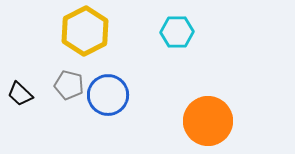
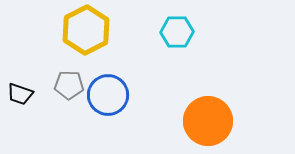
yellow hexagon: moved 1 px right, 1 px up
gray pentagon: rotated 12 degrees counterclockwise
black trapezoid: rotated 24 degrees counterclockwise
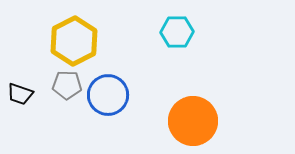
yellow hexagon: moved 12 px left, 11 px down
gray pentagon: moved 2 px left
orange circle: moved 15 px left
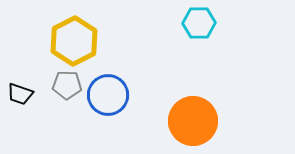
cyan hexagon: moved 22 px right, 9 px up
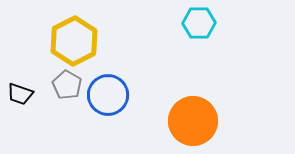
gray pentagon: rotated 28 degrees clockwise
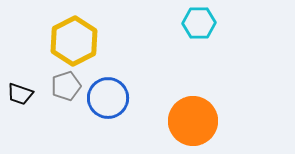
gray pentagon: moved 1 px left, 1 px down; rotated 24 degrees clockwise
blue circle: moved 3 px down
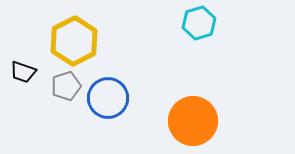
cyan hexagon: rotated 16 degrees counterclockwise
black trapezoid: moved 3 px right, 22 px up
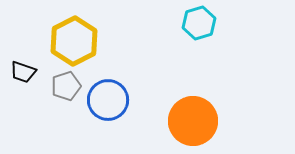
blue circle: moved 2 px down
